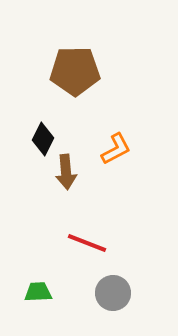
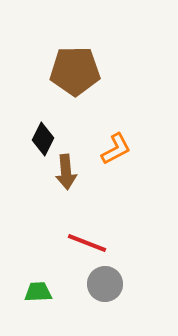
gray circle: moved 8 px left, 9 px up
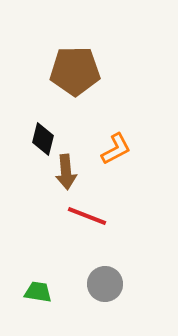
black diamond: rotated 12 degrees counterclockwise
red line: moved 27 px up
green trapezoid: rotated 12 degrees clockwise
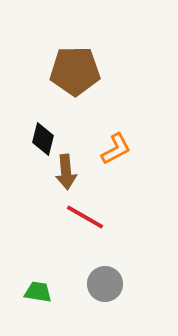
red line: moved 2 px left, 1 px down; rotated 9 degrees clockwise
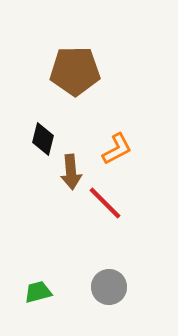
orange L-shape: moved 1 px right
brown arrow: moved 5 px right
red line: moved 20 px right, 14 px up; rotated 15 degrees clockwise
gray circle: moved 4 px right, 3 px down
green trapezoid: rotated 24 degrees counterclockwise
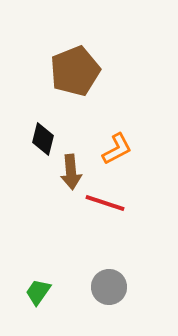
brown pentagon: rotated 21 degrees counterclockwise
red line: rotated 27 degrees counterclockwise
green trapezoid: rotated 40 degrees counterclockwise
